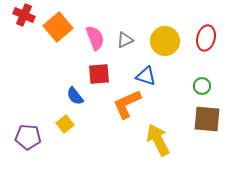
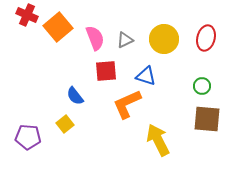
red cross: moved 3 px right
yellow circle: moved 1 px left, 2 px up
red square: moved 7 px right, 3 px up
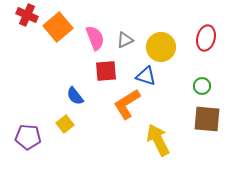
yellow circle: moved 3 px left, 8 px down
orange L-shape: rotated 8 degrees counterclockwise
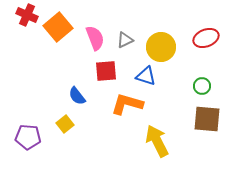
red ellipse: rotated 55 degrees clockwise
blue semicircle: moved 2 px right
orange L-shape: rotated 48 degrees clockwise
yellow arrow: moved 1 px left, 1 px down
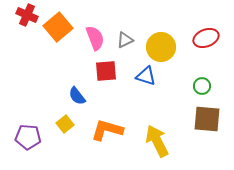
orange L-shape: moved 20 px left, 26 px down
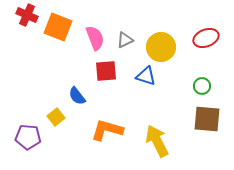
orange square: rotated 28 degrees counterclockwise
yellow square: moved 9 px left, 7 px up
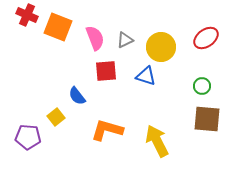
red ellipse: rotated 15 degrees counterclockwise
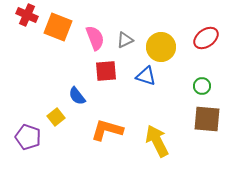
purple pentagon: rotated 15 degrees clockwise
